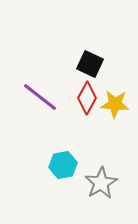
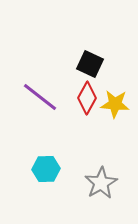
cyan hexagon: moved 17 px left, 4 px down; rotated 8 degrees clockwise
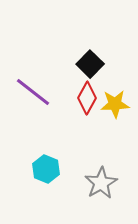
black square: rotated 20 degrees clockwise
purple line: moved 7 px left, 5 px up
yellow star: rotated 8 degrees counterclockwise
cyan hexagon: rotated 24 degrees clockwise
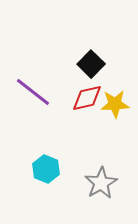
black square: moved 1 px right
red diamond: rotated 48 degrees clockwise
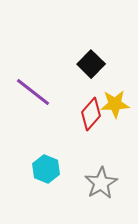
red diamond: moved 4 px right, 16 px down; rotated 36 degrees counterclockwise
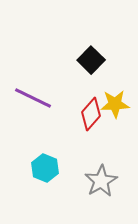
black square: moved 4 px up
purple line: moved 6 px down; rotated 12 degrees counterclockwise
cyan hexagon: moved 1 px left, 1 px up
gray star: moved 2 px up
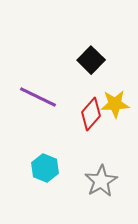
purple line: moved 5 px right, 1 px up
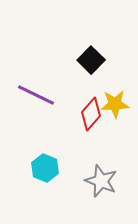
purple line: moved 2 px left, 2 px up
gray star: rotated 20 degrees counterclockwise
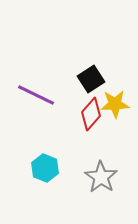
black square: moved 19 px down; rotated 12 degrees clockwise
gray star: moved 4 px up; rotated 12 degrees clockwise
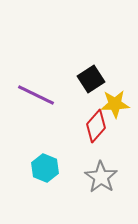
red diamond: moved 5 px right, 12 px down
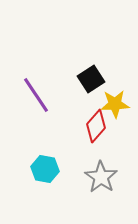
purple line: rotated 30 degrees clockwise
cyan hexagon: moved 1 px down; rotated 12 degrees counterclockwise
